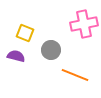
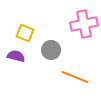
orange line: moved 2 px down
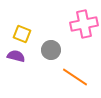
yellow square: moved 3 px left, 1 px down
orange line: rotated 12 degrees clockwise
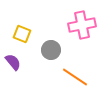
pink cross: moved 2 px left, 1 px down
purple semicircle: moved 3 px left, 6 px down; rotated 36 degrees clockwise
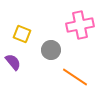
pink cross: moved 2 px left
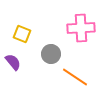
pink cross: moved 1 px right, 3 px down; rotated 8 degrees clockwise
gray circle: moved 4 px down
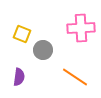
gray circle: moved 8 px left, 4 px up
purple semicircle: moved 6 px right, 15 px down; rotated 48 degrees clockwise
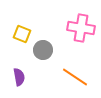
pink cross: rotated 12 degrees clockwise
purple semicircle: rotated 18 degrees counterclockwise
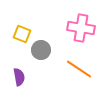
gray circle: moved 2 px left
orange line: moved 4 px right, 8 px up
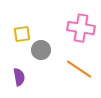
yellow square: rotated 30 degrees counterclockwise
